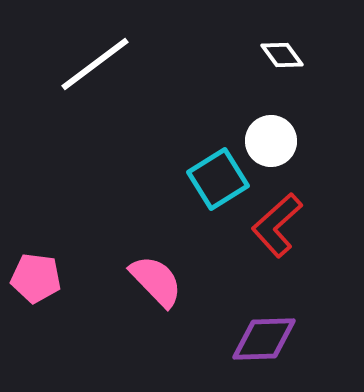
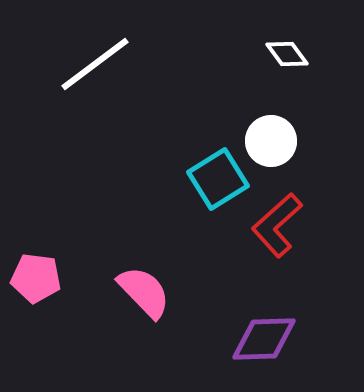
white diamond: moved 5 px right, 1 px up
pink semicircle: moved 12 px left, 11 px down
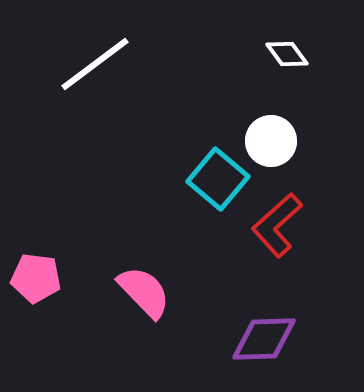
cyan square: rotated 18 degrees counterclockwise
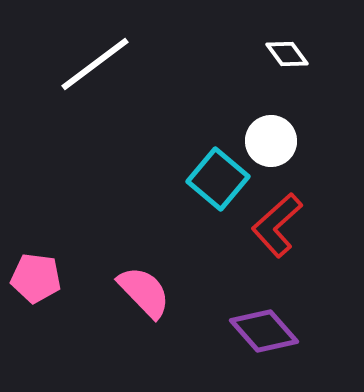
purple diamond: moved 8 px up; rotated 50 degrees clockwise
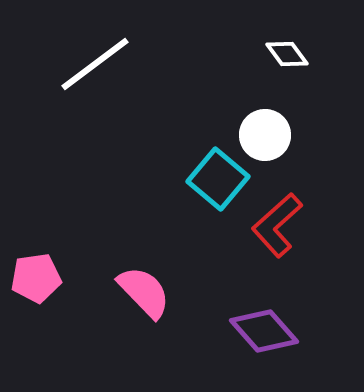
white circle: moved 6 px left, 6 px up
pink pentagon: rotated 15 degrees counterclockwise
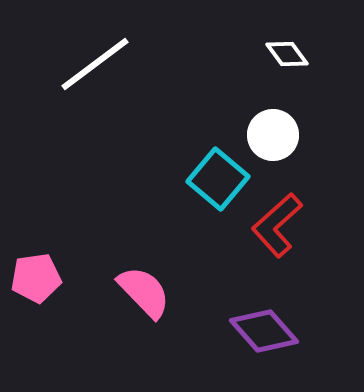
white circle: moved 8 px right
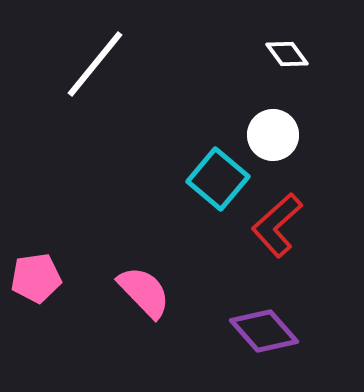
white line: rotated 14 degrees counterclockwise
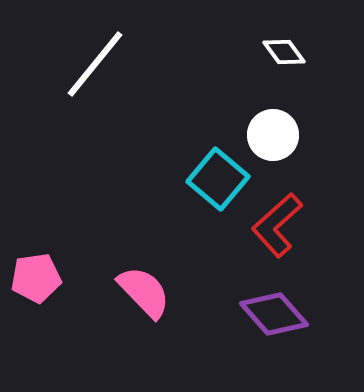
white diamond: moved 3 px left, 2 px up
purple diamond: moved 10 px right, 17 px up
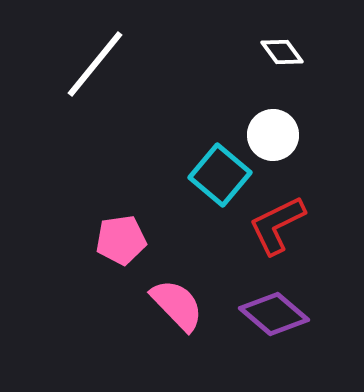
white diamond: moved 2 px left
cyan square: moved 2 px right, 4 px up
red L-shape: rotated 16 degrees clockwise
pink pentagon: moved 85 px right, 38 px up
pink semicircle: moved 33 px right, 13 px down
purple diamond: rotated 8 degrees counterclockwise
